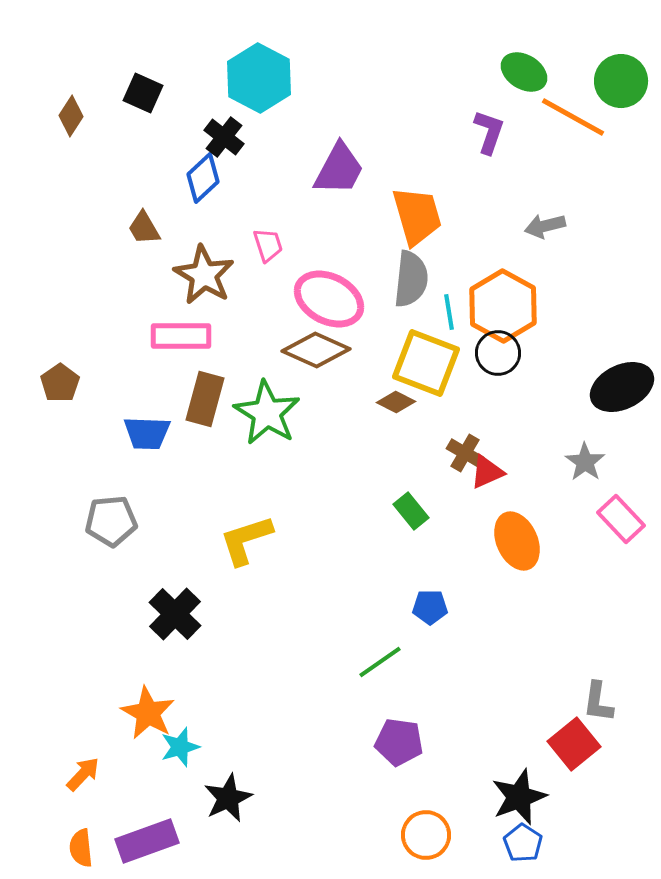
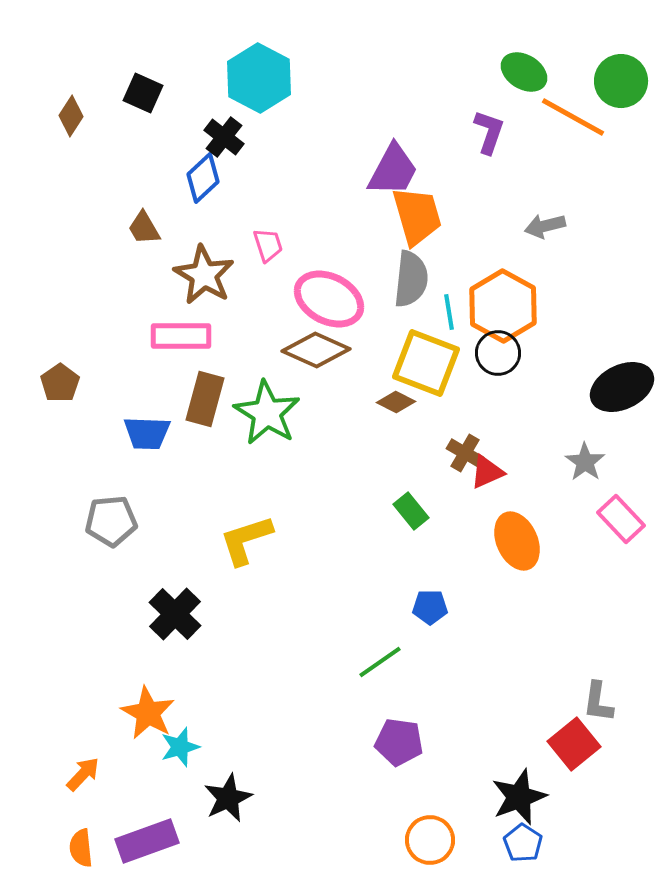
purple trapezoid at (339, 169): moved 54 px right, 1 px down
orange circle at (426, 835): moved 4 px right, 5 px down
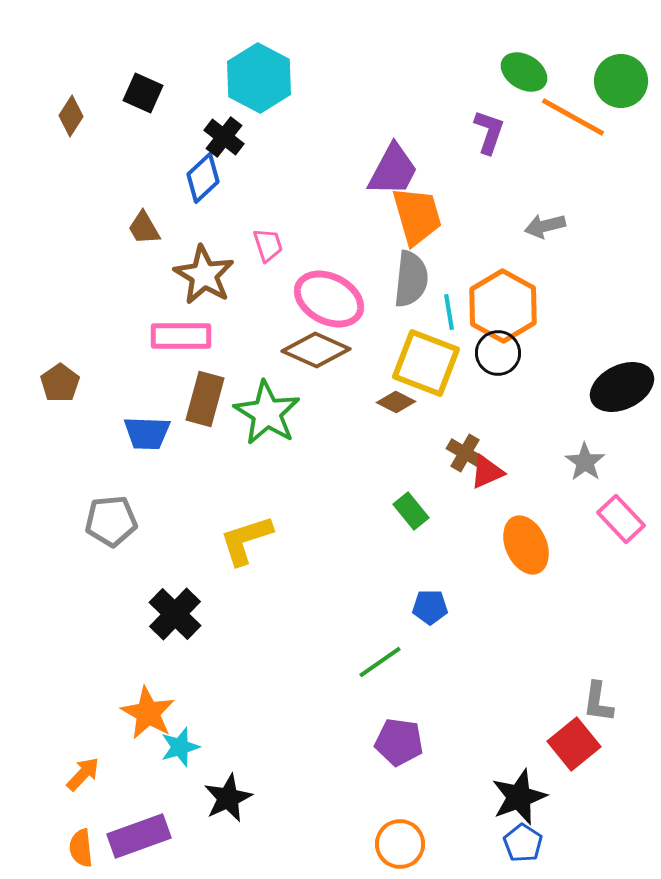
orange ellipse at (517, 541): moved 9 px right, 4 px down
orange circle at (430, 840): moved 30 px left, 4 px down
purple rectangle at (147, 841): moved 8 px left, 5 px up
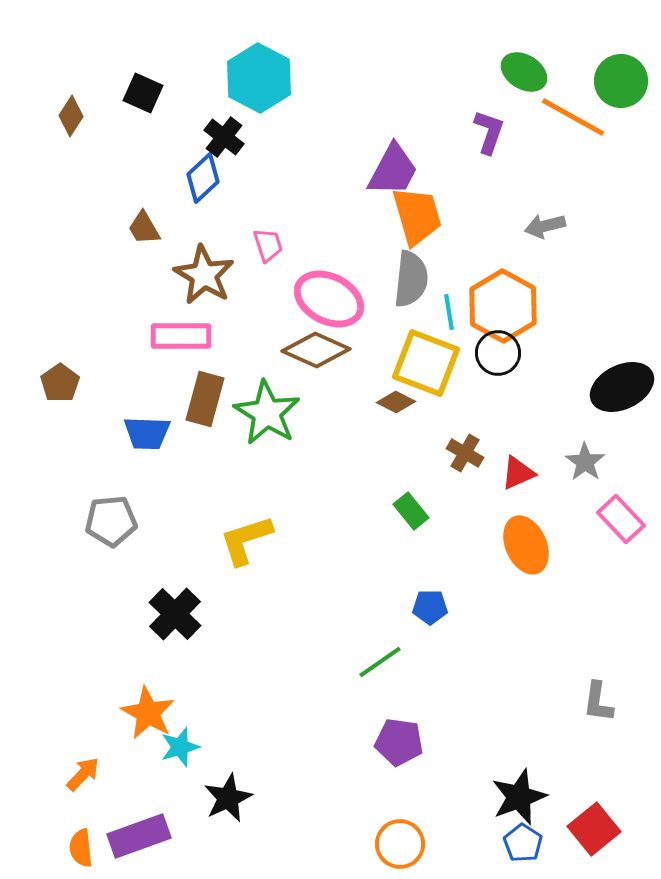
red triangle at (487, 472): moved 31 px right, 1 px down
red square at (574, 744): moved 20 px right, 85 px down
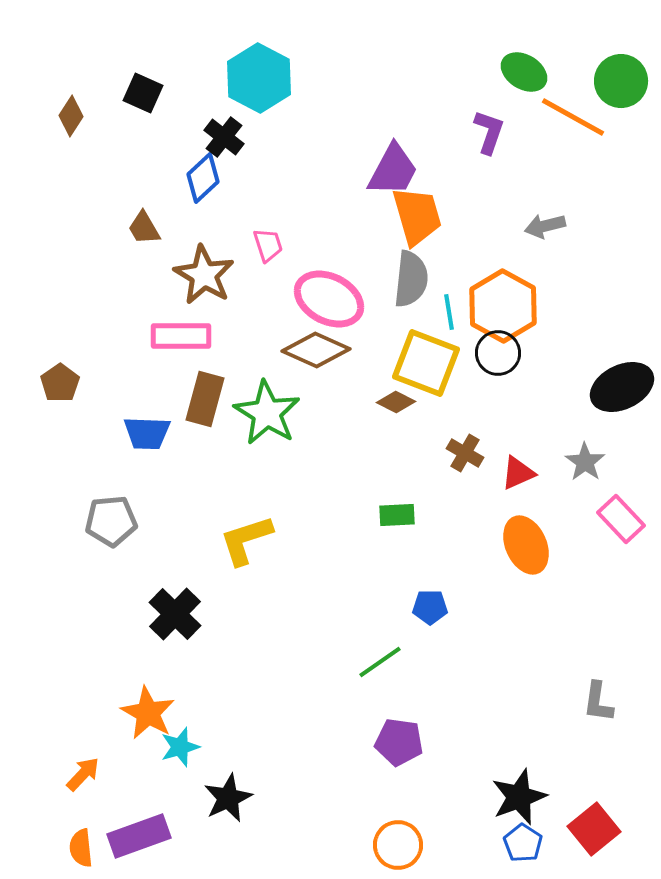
green rectangle at (411, 511): moved 14 px left, 4 px down; rotated 54 degrees counterclockwise
orange circle at (400, 844): moved 2 px left, 1 px down
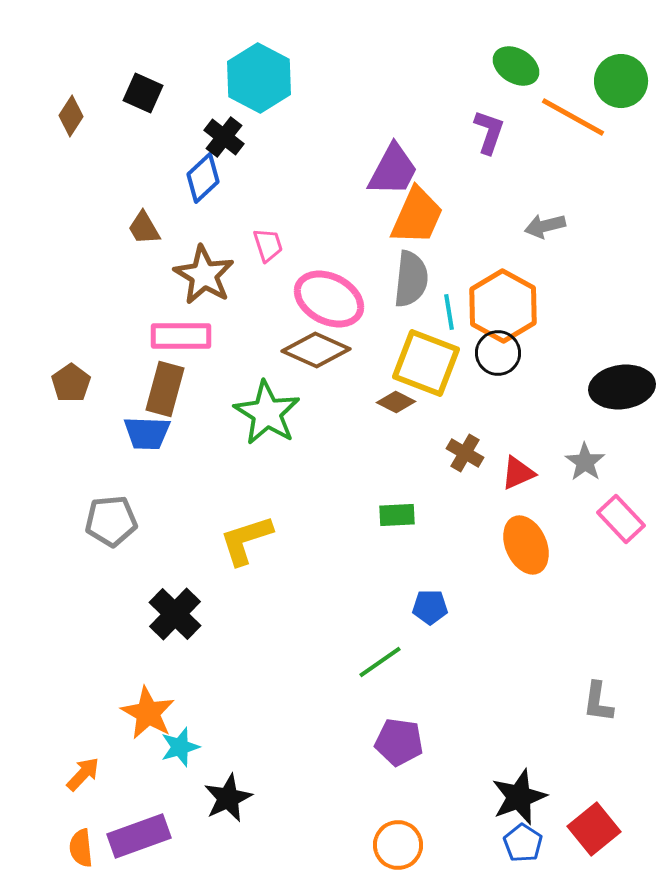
green ellipse at (524, 72): moved 8 px left, 6 px up
orange trapezoid at (417, 216): rotated 40 degrees clockwise
brown pentagon at (60, 383): moved 11 px right
black ellipse at (622, 387): rotated 18 degrees clockwise
brown rectangle at (205, 399): moved 40 px left, 10 px up
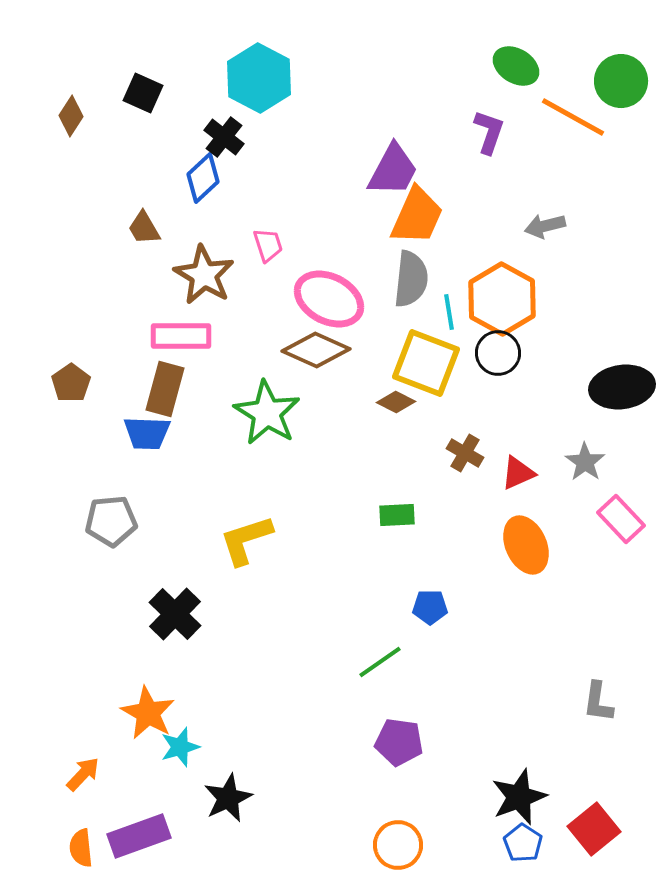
orange hexagon at (503, 306): moved 1 px left, 7 px up
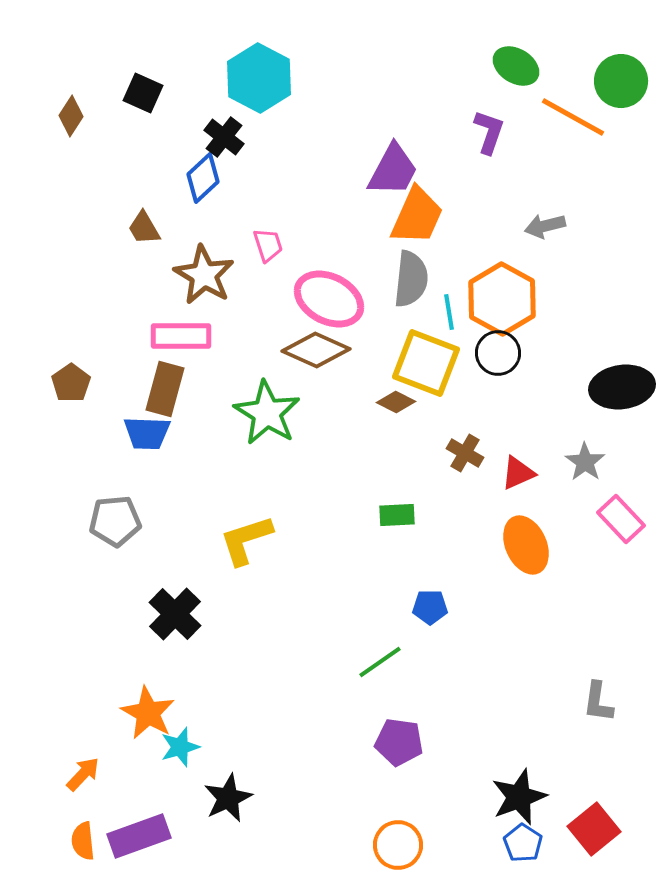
gray pentagon at (111, 521): moved 4 px right
orange semicircle at (81, 848): moved 2 px right, 7 px up
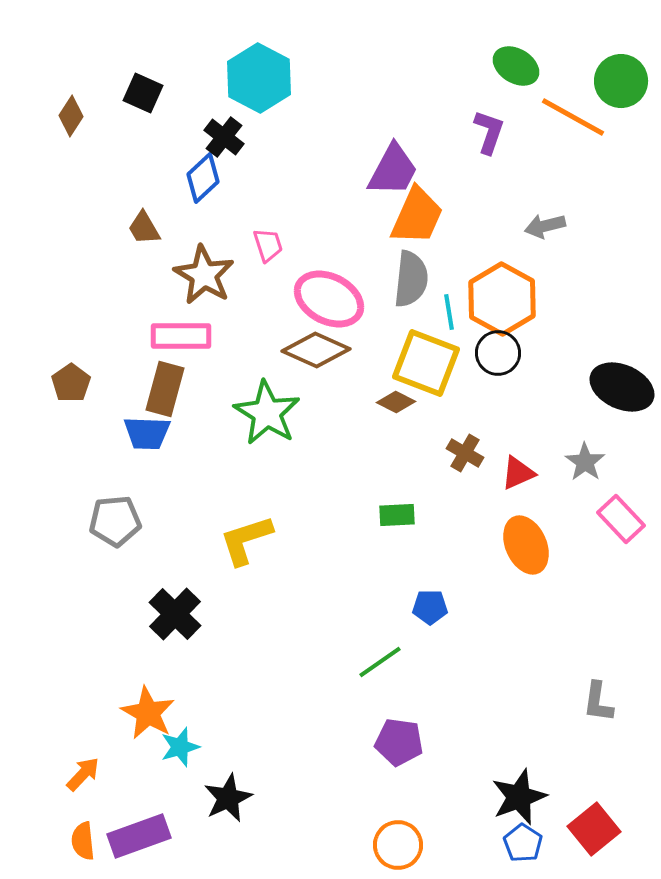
black ellipse at (622, 387): rotated 32 degrees clockwise
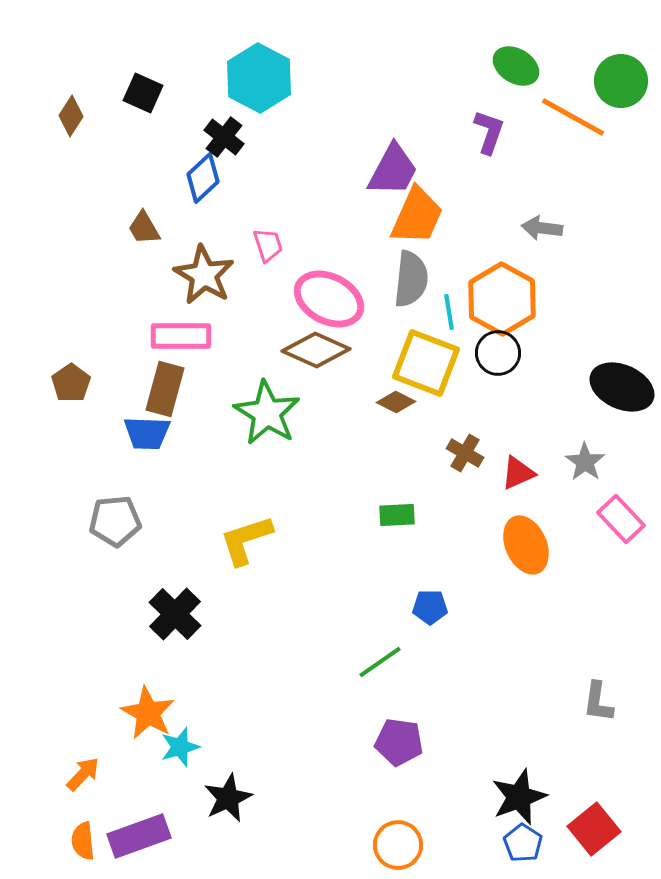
gray arrow at (545, 226): moved 3 px left, 2 px down; rotated 21 degrees clockwise
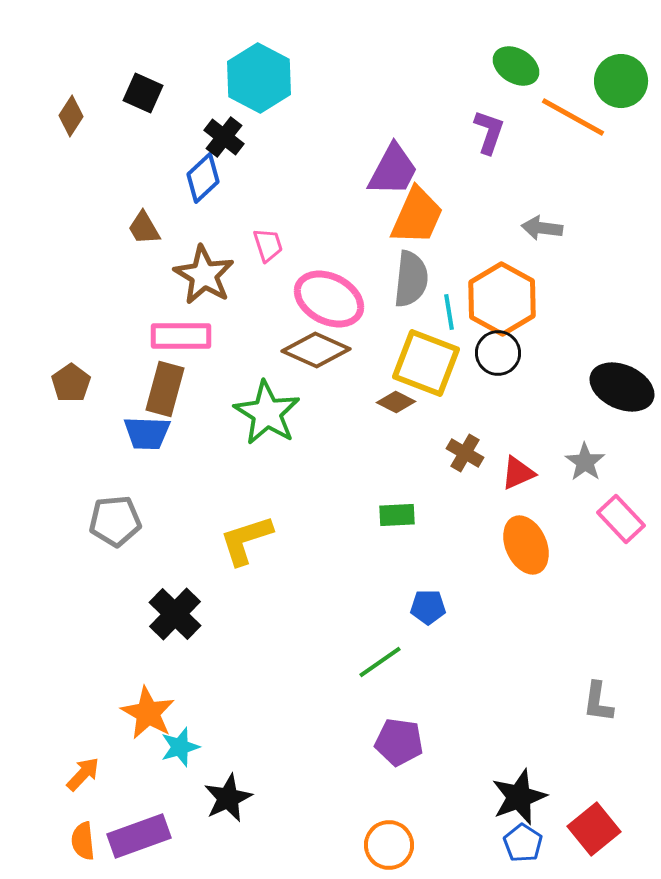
blue pentagon at (430, 607): moved 2 px left
orange circle at (398, 845): moved 9 px left
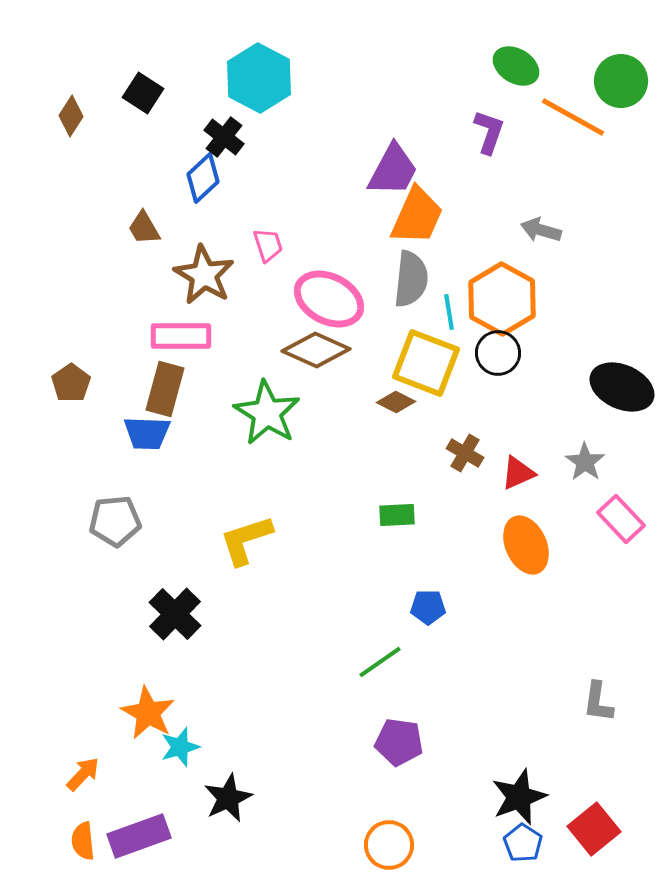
black square at (143, 93): rotated 9 degrees clockwise
gray arrow at (542, 228): moved 1 px left, 2 px down; rotated 9 degrees clockwise
